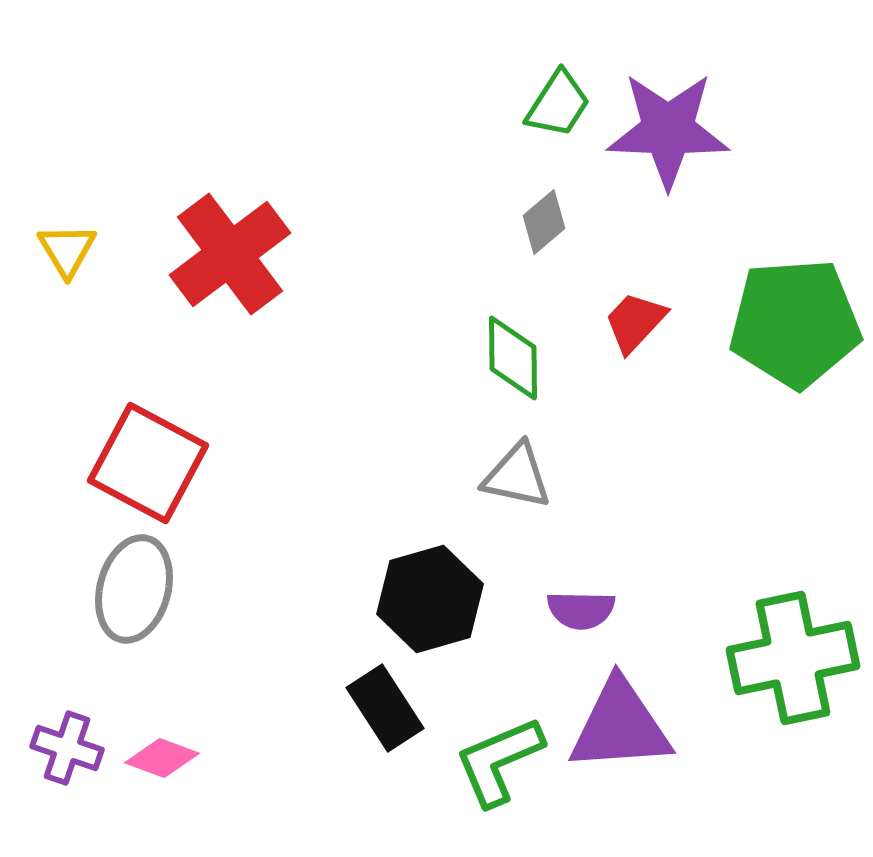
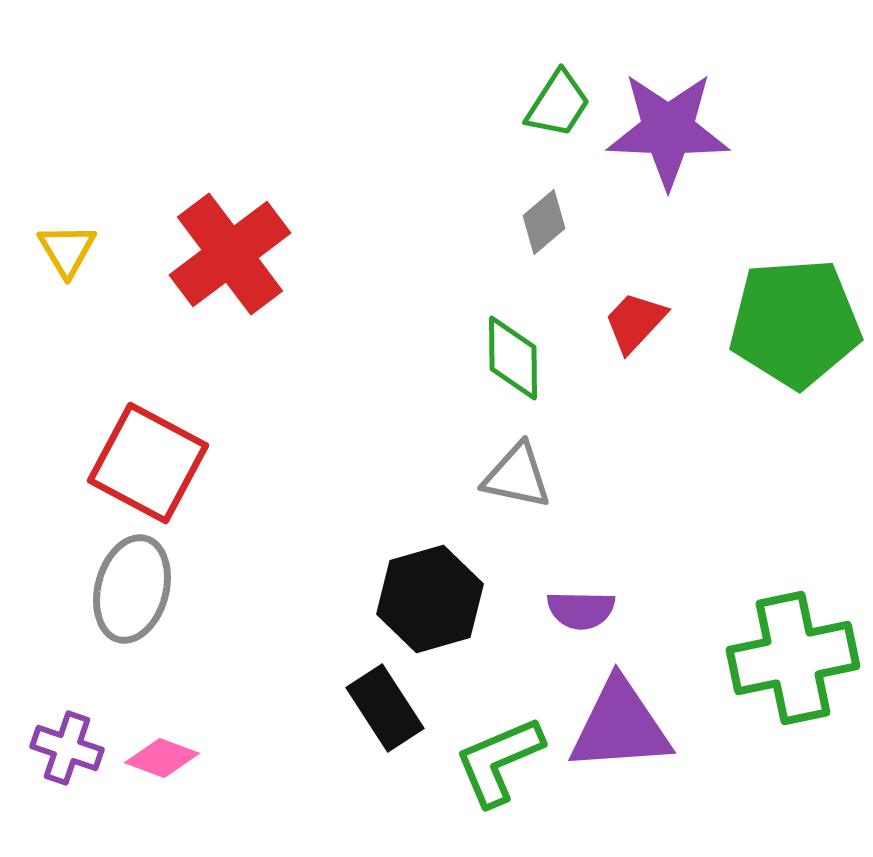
gray ellipse: moved 2 px left
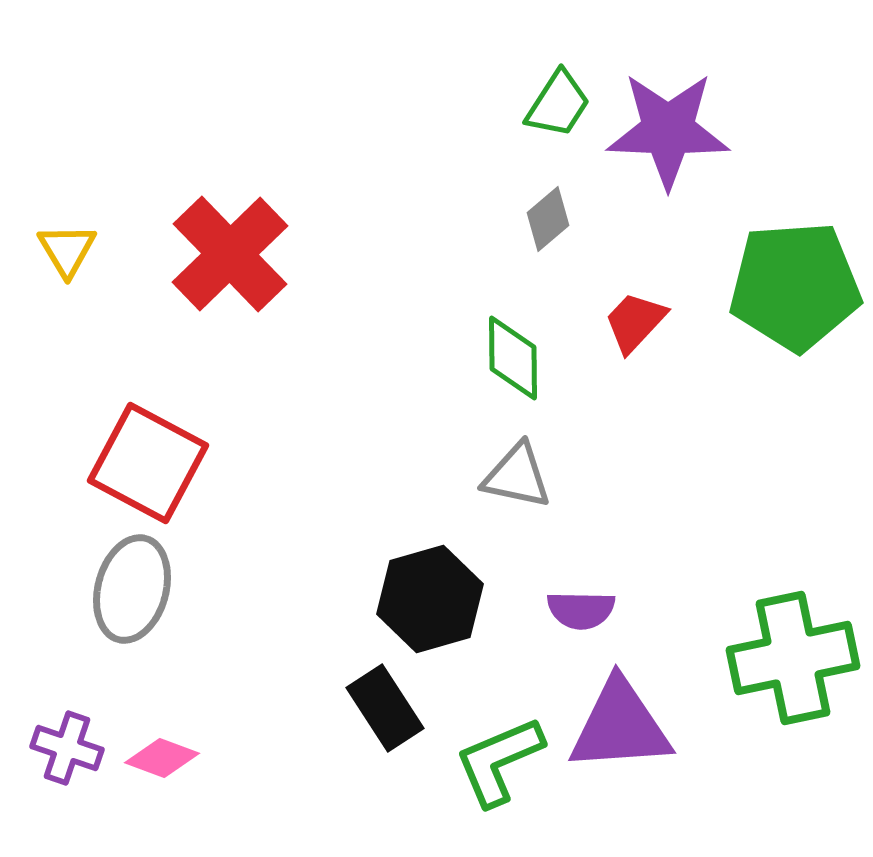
gray diamond: moved 4 px right, 3 px up
red cross: rotated 7 degrees counterclockwise
green pentagon: moved 37 px up
